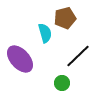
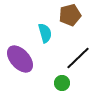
brown pentagon: moved 5 px right, 3 px up
black line: moved 2 px down
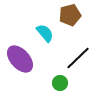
cyan semicircle: rotated 24 degrees counterclockwise
green circle: moved 2 px left
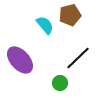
cyan semicircle: moved 8 px up
purple ellipse: moved 1 px down
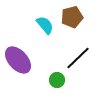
brown pentagon: moved 2 px right, 2 px down
purple ellipse: moved 2 px left
green circle: moved 3 px left, 3 px up
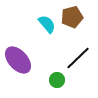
cyan semicircle: moved 2 px right, 1 px up
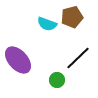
cyan semicircle: rotated 150 degrees clockwise
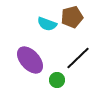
purple ellipse: moved 12 px right
